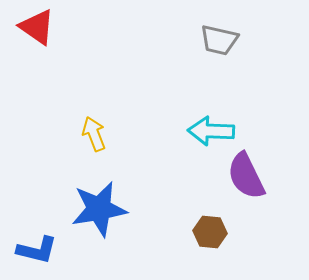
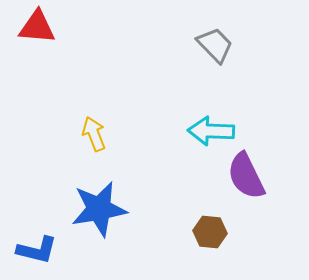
red triangle: rotated 30 degrees counterclockwise
gray trapezoid: moved 4 px left, 5 px down; rotated 147 degrees counterclockwise
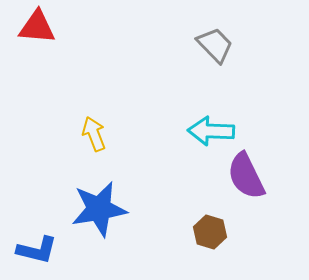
brown hexagon: rotated 12 degrees clockwise
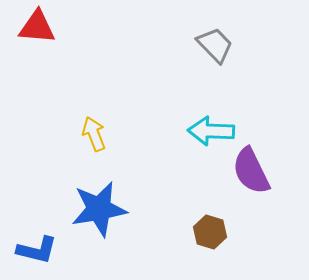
purple semicircle: moved 5 px right, 5 px up
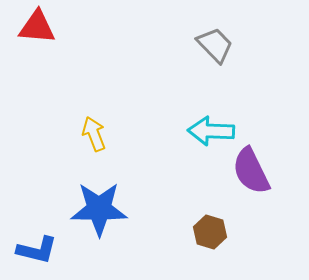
blue star: rotated 10 degrees clockwise
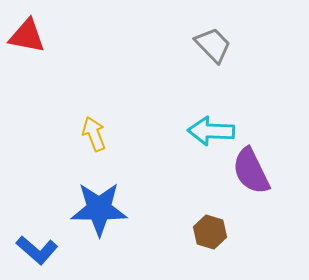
red triangle: moved 10 px left, 9 px down; rotated 6 degrees clockwise
gray trapezoid: moved 2 px left
blue L-shape: rotated 27 degrees clockwise
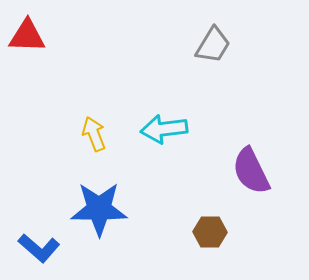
red triangle: rotated 9 degrees counterclockwise
gray trapezoid: rotated 75 degrees clockwise
cyan arrow: moved 47 px left, 2 px up; rotated 9 degrees counterclockwise
brown hexagon: rotated 16 degrees counterclockwise
blue L-shape: moved 2 px right, 2 px up
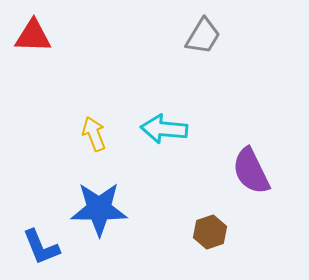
red triangle: moved 6 px right
gray trapezoid: moved 10 px left, 9 px up
cyan arrow: rotated 12 degrees clockwise
brown hexagon: rotated 20 degrees counterclockwise
blue L-shape: moved 2 px right, 1 px up; rotated 27 degrees clockwise
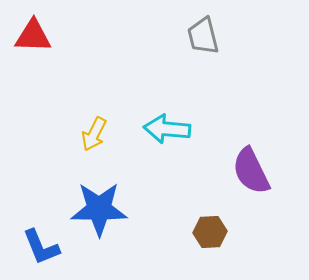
gray trapezoid: rotated 135 degrees clockwise
cyan arrow: moved 3 px right
yellow arrow: rotated 132 degrees counterclockwise
brown hexagon: rotated 16 degrees clockwise
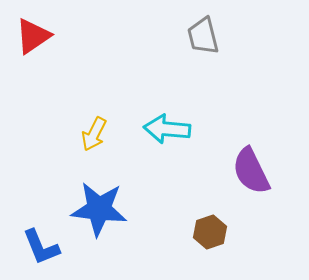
red triangle: rotated 36 degrees counterclockwise
blue star: rotated 6 degrees clockwise
brown hexagon: rotated 16 degrees counterclockwise
